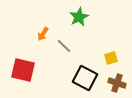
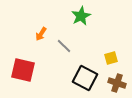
green star: moved 2 px right, 1 px up
orange arrow: moved 2 px left
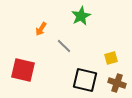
orange arrow: moved 5 px up
black square: moved 2 px down; rotated 15 degrees counterclockwise
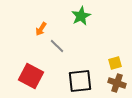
gray line: moved 7 px left
yellow square: moved 4 px right, 5 px down
red square: moved 8 px right, 6 px down; rotated 15 degrees clockwise
black square: moved 5 px left, 1 px down; rotated 20 degrees counterclockwise
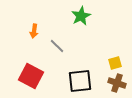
orange arrow: moved 7 px left, 2 px down; rotated 24 degrees counterclockwise
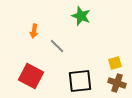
green star: rotated 24 degrees counterclockwise
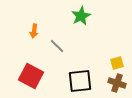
green star: rotated 24 degrees clockwise
yellow square: moved 2 px right
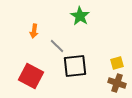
green star: moved 1 px left; rotated 12 degrees counterclockwise
black square: moved 5 px left, 15 px up
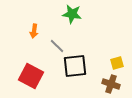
green star: moved 8 px left, 2 px up; rotated 24 degrees counterclockwise
brown cross: moved 6 px left, 1 px down
